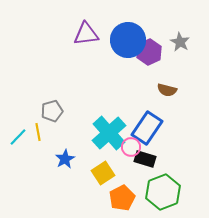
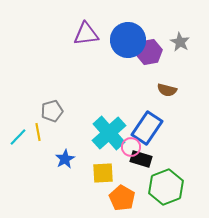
purple hexagon: rotated 15 degrees clockwise
black rectangle: moved 4 px left
yellow square: rotated 30 degrees clockwise
green hexagon: moved 3 px right, 5 px up
orange pentagon: rotated 15 degrees counterclockwise
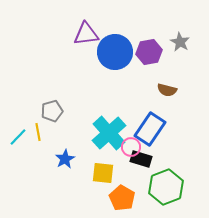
blue circle: moved 13 px left, 12 px down
blue rectangle: moved 3 px right, 1 px down
yellow square: rotated 10 degrees clockwise
